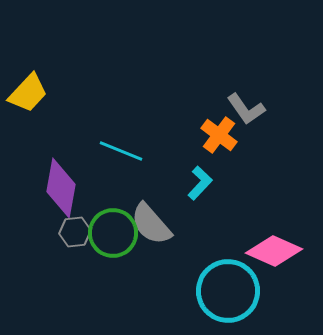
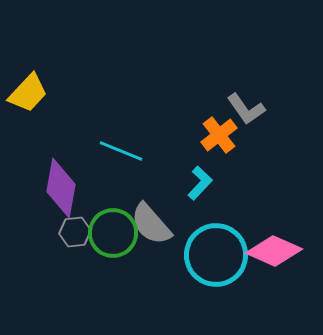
orange cross: rotated 15 degrees clockwise
cyan circle: moved 12 px left, 36 px up
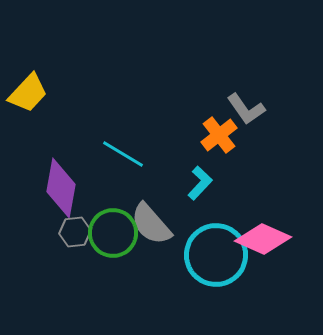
cyan line: moved 2 px right, 3 px down; rotated 9 degrees clockwise
pink diamond: moved 11 px left, 12 px up
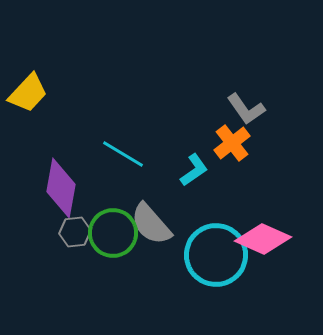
orange cross: moved 13 px right, 8 px down
cyan L-shape: moved 6 px left, 13 px up; rotated 12 degrees clockwise
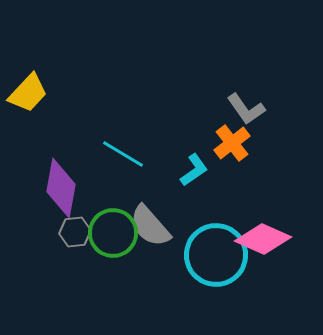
gray semicircle: moved 1 px left, 2 px down
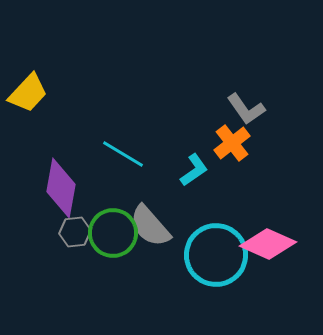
pink diamond: moved 5 px right, 5 px down
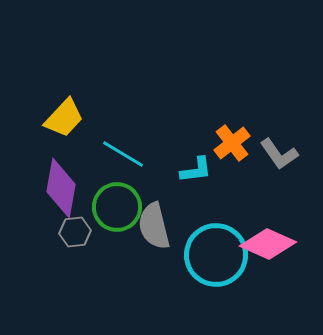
yellow trapezoid: moved 36 px right, 25 px down
gray L-shape: moved 33 px right, 45 px down
cyan L-shape: moved 2 px right; rotated 28 degrees clockwise
gray semicircle: moved 4 px right; rotated 27 degrees clockwise
green circle: moved 4 px right, 26 px up
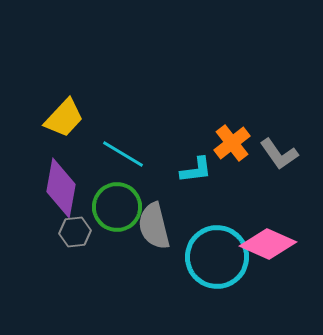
cyan circle: moved 1 px right, 2 px down
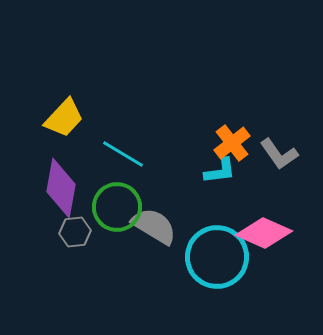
cyan L-shape: moved 24 px right, 1 px down
gray semicircle: rotated 135 degrees clockwise
pink diamond: moved 4 px left, 11 px up
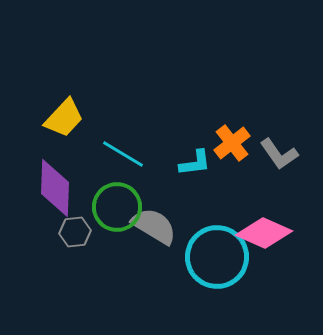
cyan L-shape: moved 25 px left, 8 px up
purple diamond: moved 6 px left; rotated 8 degrees counterclockwise
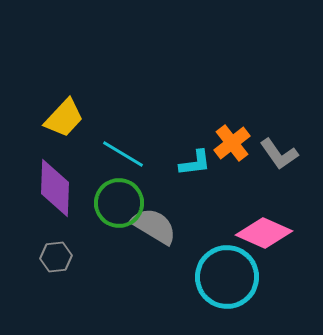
green circle: moved 2 px right, 4 px up
gray hexagon: moved 19 px left, 25 px down
cyan circle: moved 10 px right, 20 px down
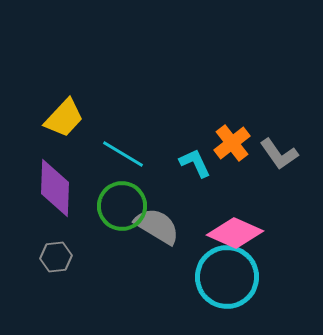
cyan L-shape: rotated 108 degrees counterclockwise
green circle: moved 3 px right, 3 px down
gray semicircle: moved 3 px right
pink diamond: moved 29 px left
